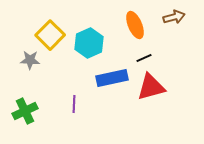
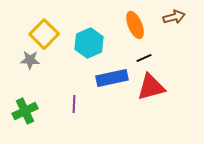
yellow square: moved 6 px left, 1 px up
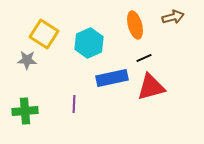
brown arrow: moved 1 px left
orange ellipse: rotated 8 degrees clockwise
yellow square: rotated 12 degrees counterclockwise
gray star: moved 3 px left
green cross: rotated 20 degrees clockwise
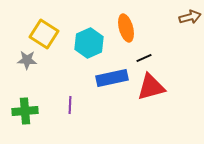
brown arrow: moved 17 px right
orange ellipse: moved 9 px left, 3 px down
purple line: moved 4 px left, 1 px down
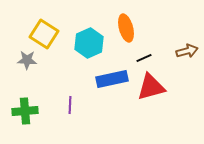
brown arrow: moved 3 px left, 34 px down
blue rectangle: moved 1 px down
